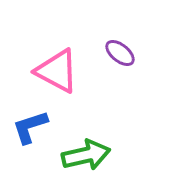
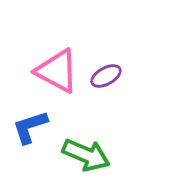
purple ellipse: moved 14 px left, 23 px down; rotated 68 degrees counterclockwise
green arrow: rotated 36 degrees clockwise
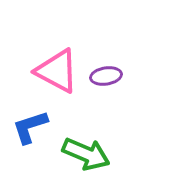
purple ellipse: rotated 20 degrees clockwise
green arrow: moved 1 px up
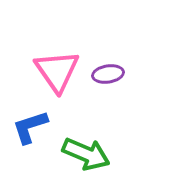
pink triangle: rotated 27 degrees clockwise
purple ellipse: moved 2 px right, 2 px up
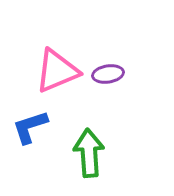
pink triangle: rotated 42 degrees clockwise
green arrow: moved 3 px right, 1 px up; rotated 117 degrees counterclockwise
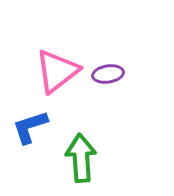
pink triangle: rotated 15 degrees counterclockwise
green arrow: moved 8 px left, 5 px down
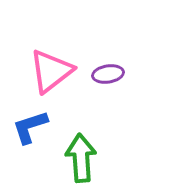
pink triangle: moved 6 px left
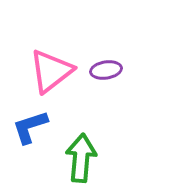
purple ellipse: moved 2 px left, 4 px up
green arrow: rotated 9 degrees clockwise
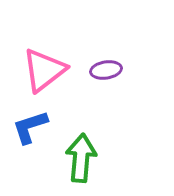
pink triangle: moved 7 px left, 1 px up
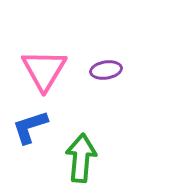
pink triangle: rotated 21 degrees counterclockwise
